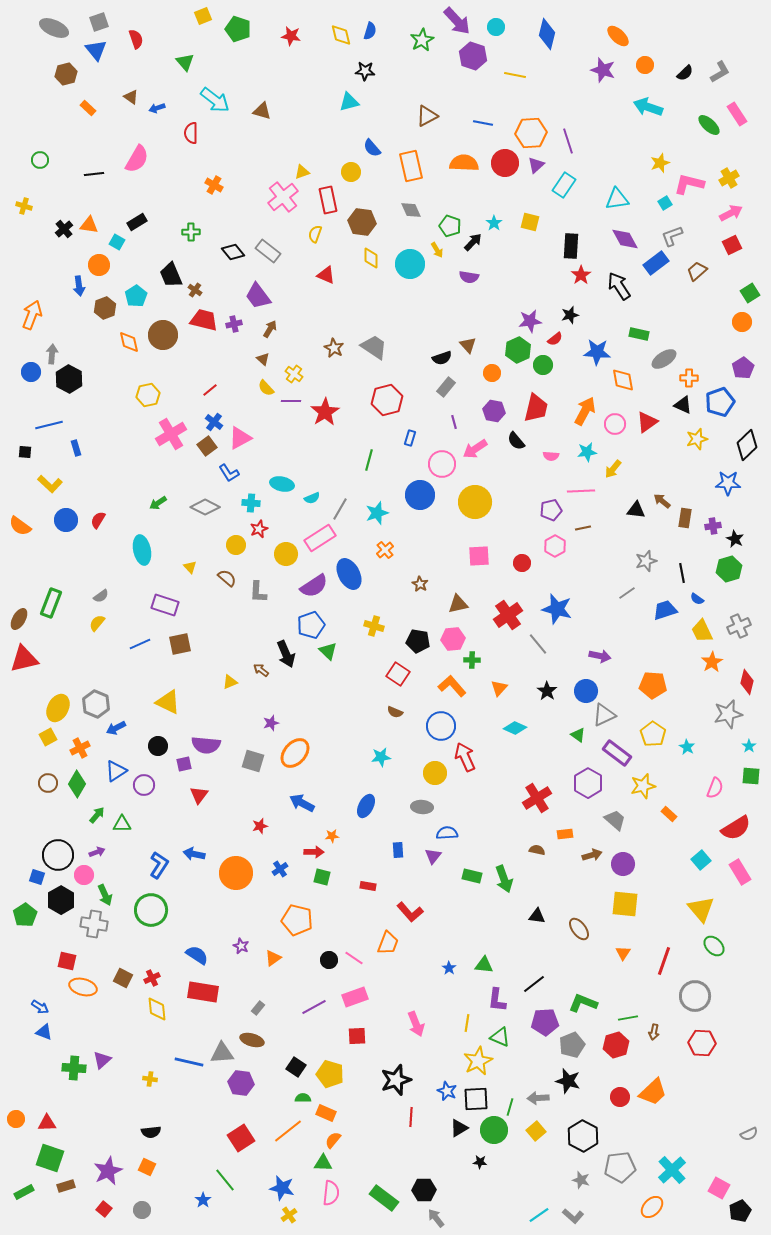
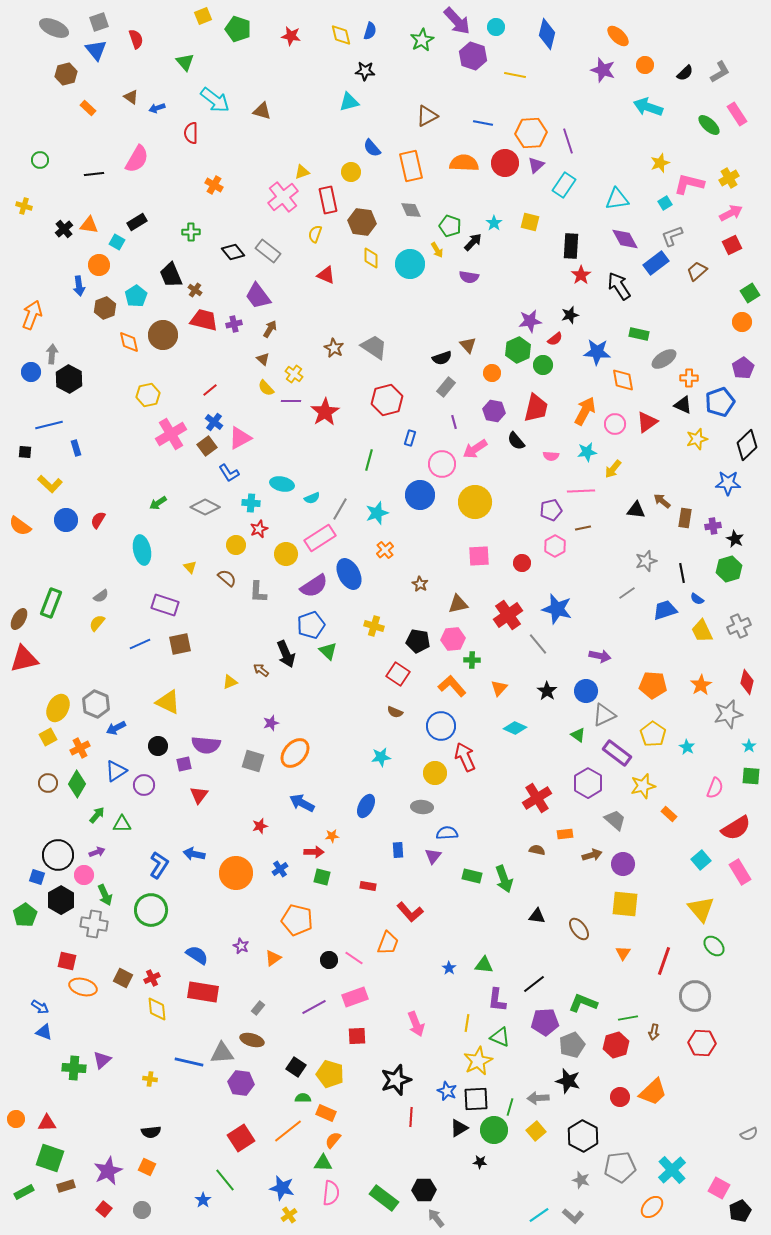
orange star at (712, 662): moved 11 px left, 23 px down
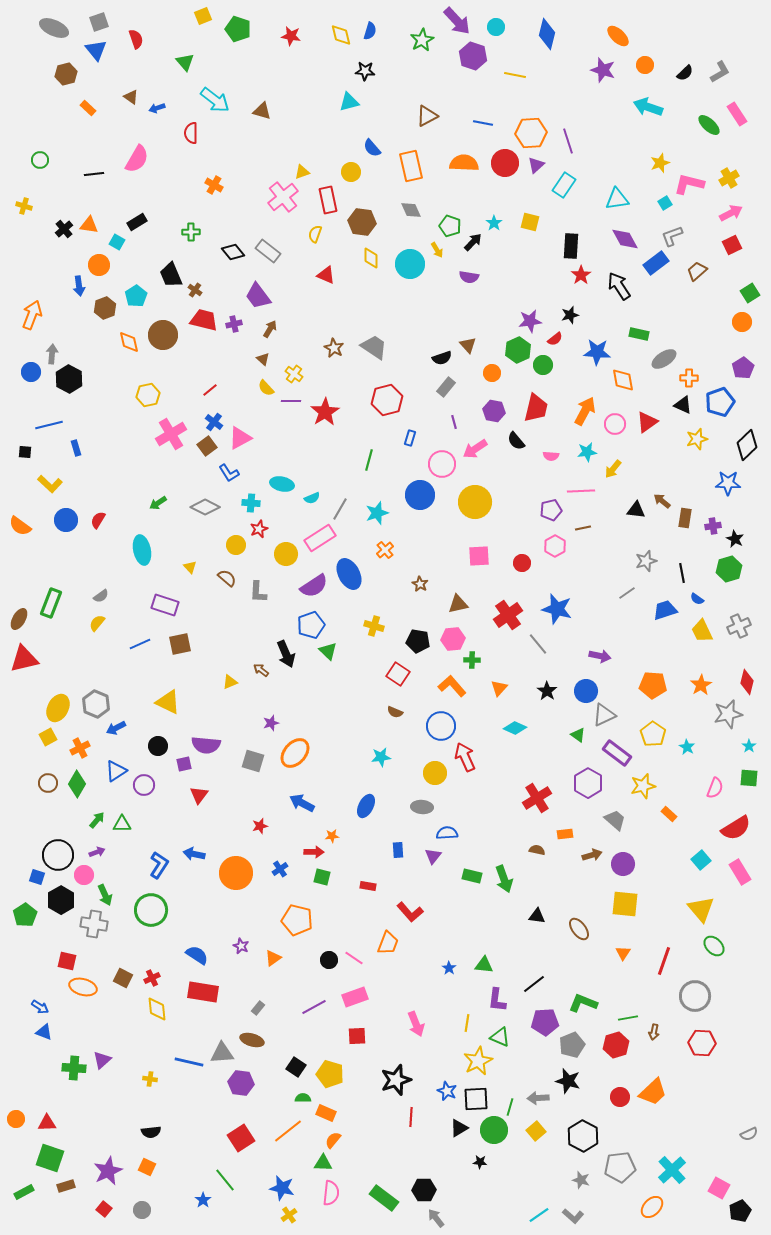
green square at (751, 776): moved 2 px left, 2 px down
green arrow at (97, 815): moved 5 px down
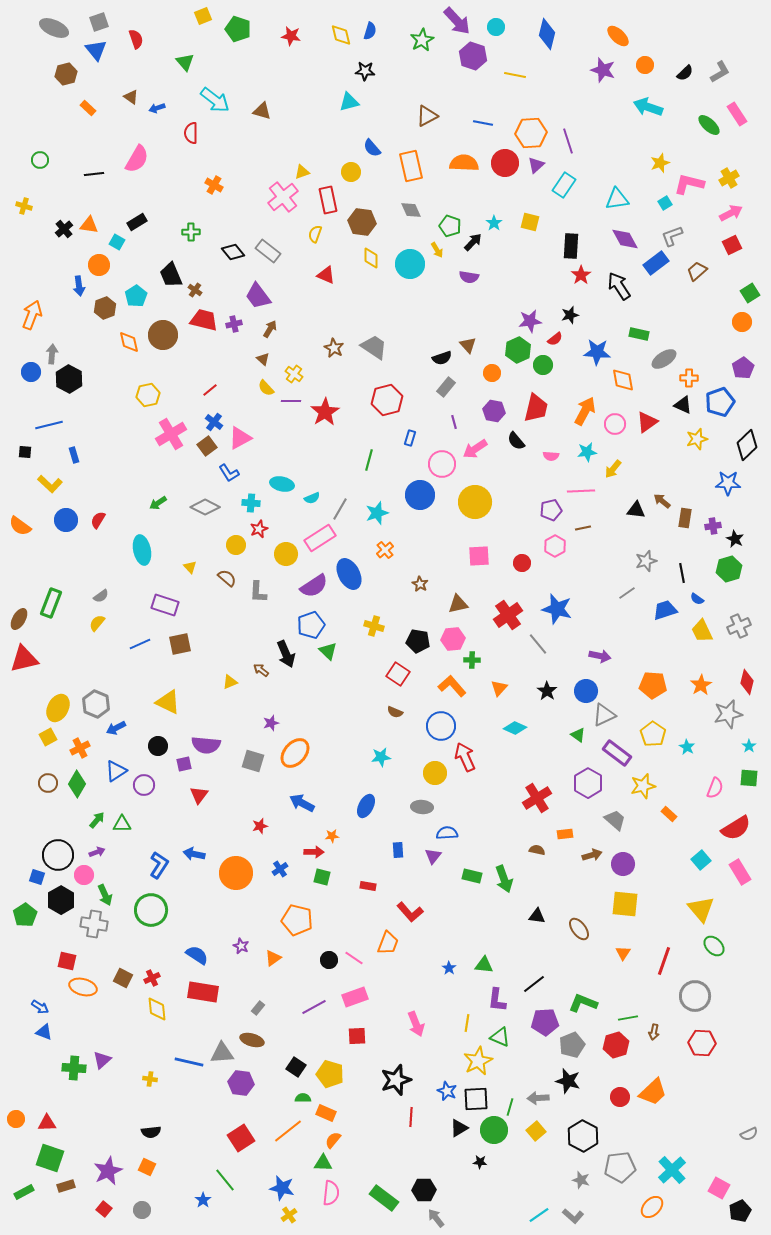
blue rectangle at (76, 448): moved 2 px left, 7 px down
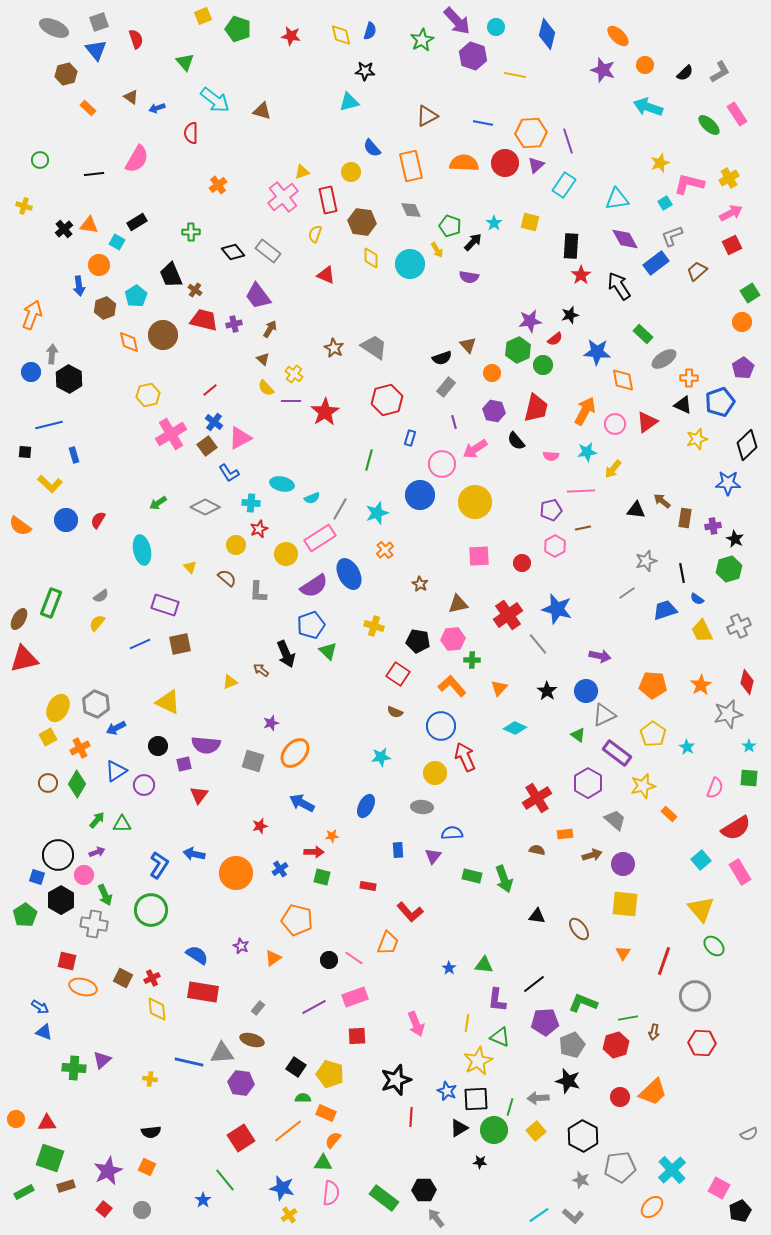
orange cross at (214, 185): moved 4 px right; rotated 24 degrees clockwise
green rectangle at (639, 334): moved 4 px right; rotated 30 degrees clockwise
blue semicircle at (447, 833): moved 5 px right
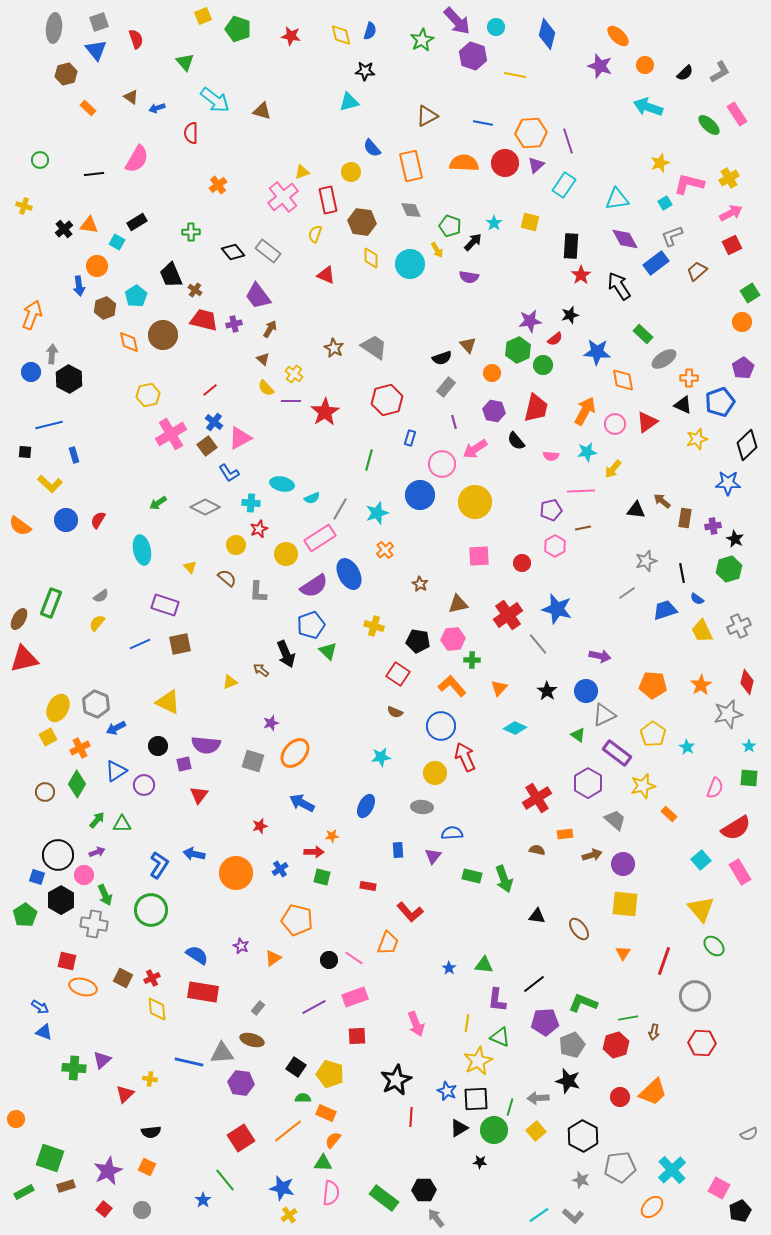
gray ellipse at (54, 28): rotated 72 degrees clockwise
purple star at (603, 70): moved 3 px left, 4 px up
orange circle at (99, 265): moved 2 px left, 1 px down
brown circle at (48, 783): moved 3 px left, 9 px down
black star at (396, 1080): rotated 8 degrees counterclockwise
red triangle at (47, 1123): moved 78 px right, 29 px up; rotated 42 degrees counterclockwise
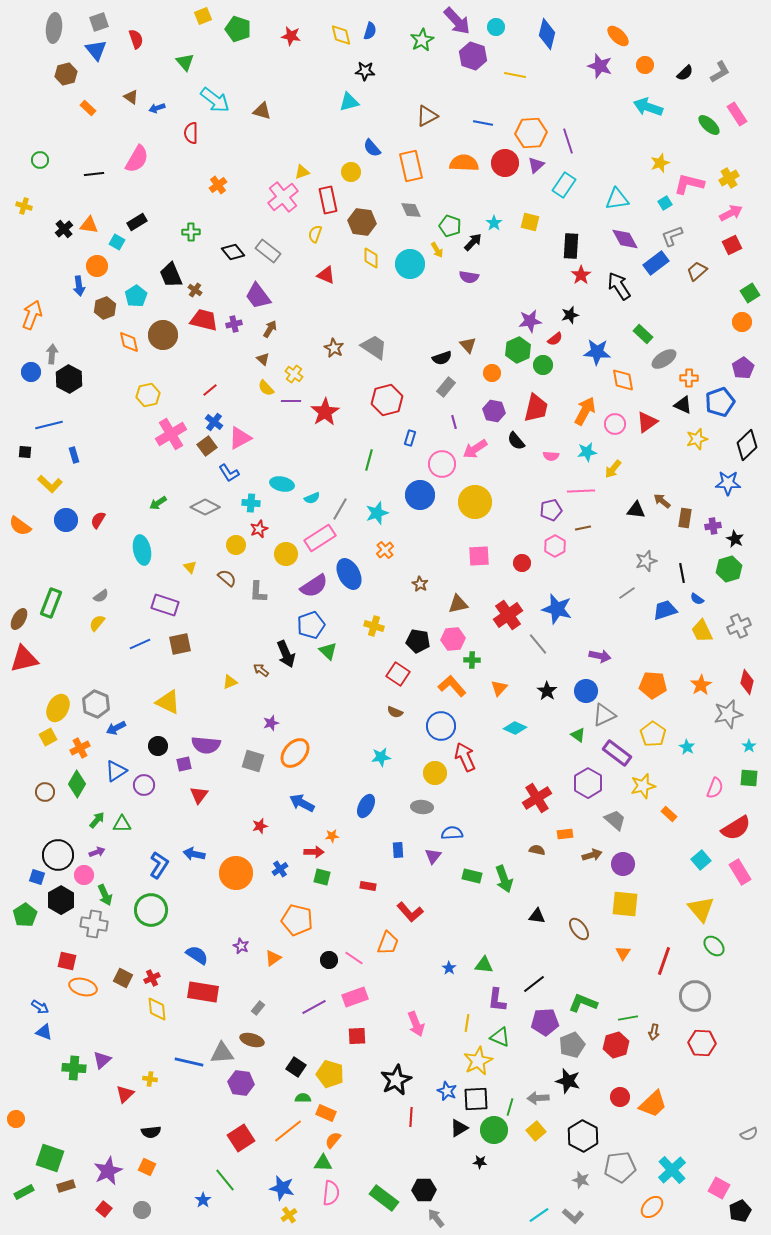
orange trapezoid at (653, 1092): moved 12 px down
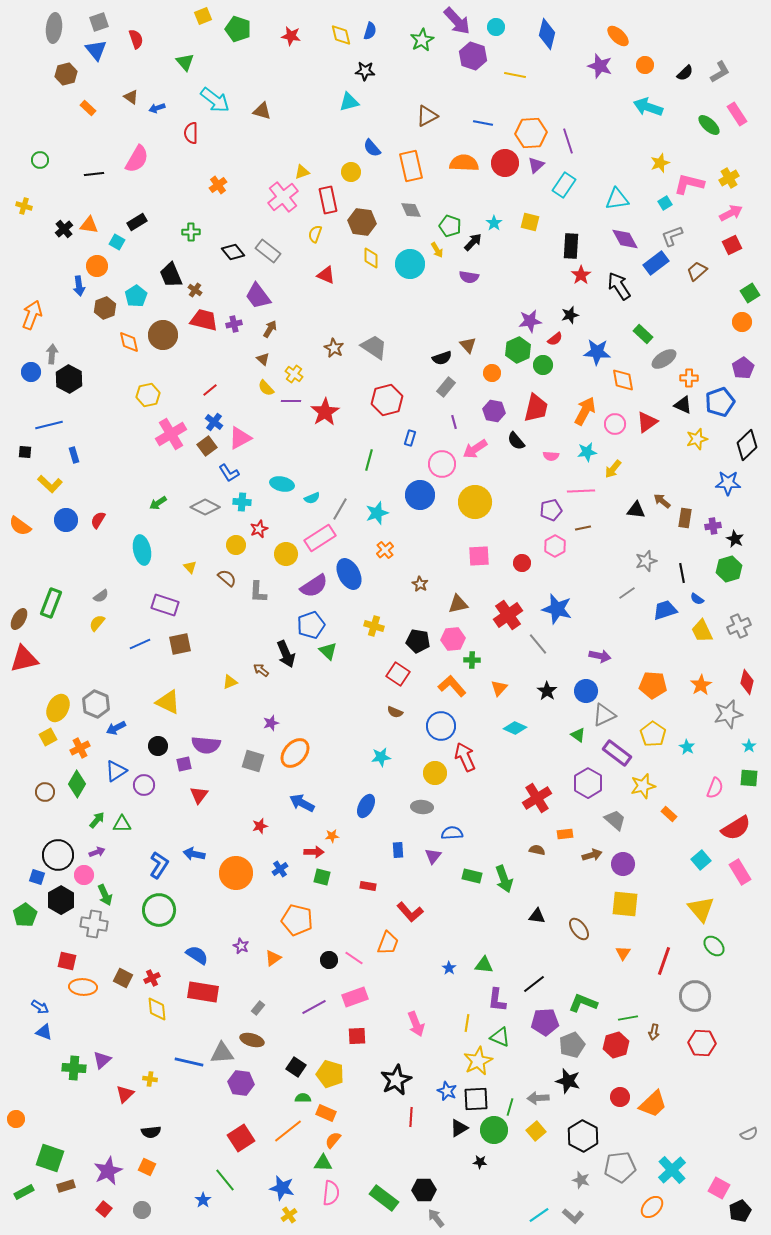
cyan cross at (251, 503): moved 9 px left, 1 px up
green circle at (151, 910): moved 8 px right
orange ellipse at (83, 987): rotated 12 degrees counterclockwise
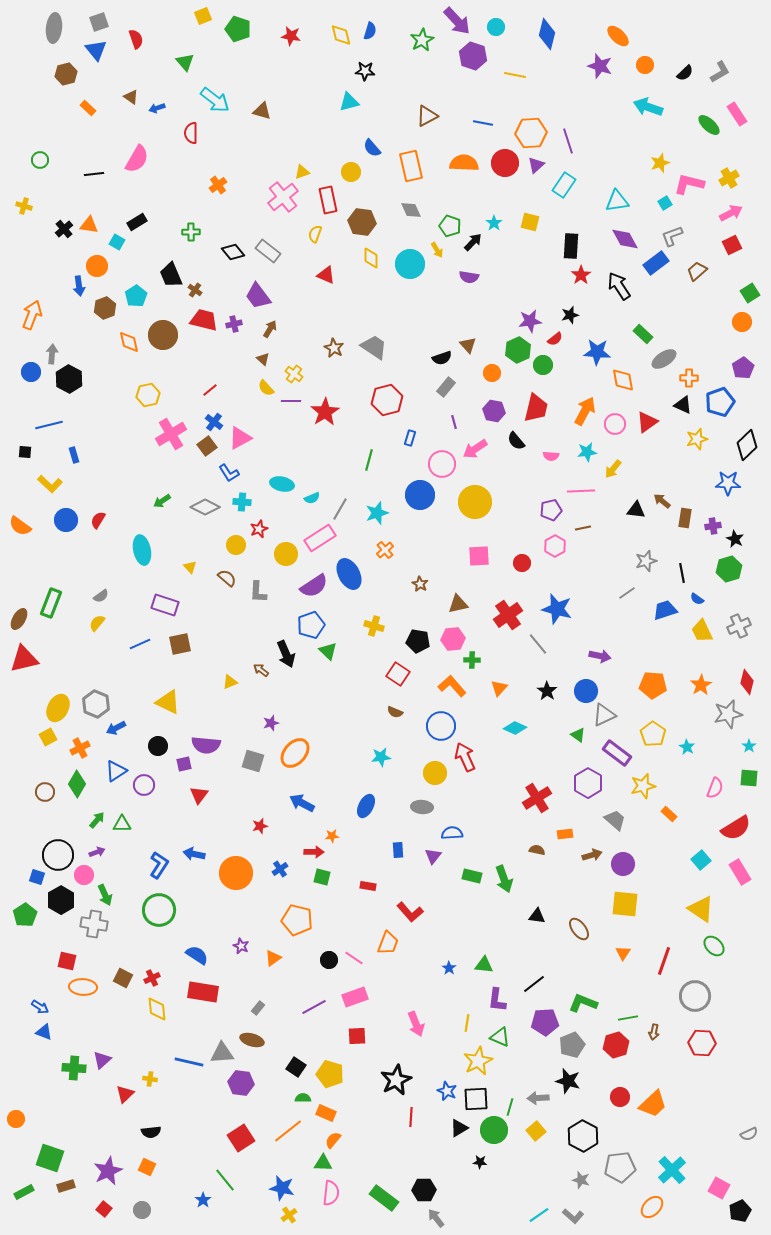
cyan triangle at (617, 199): moved 2 px down
green arrow at (158, 503): moved 4 px right, 2 px up
yellow triangle at (701, 909): rotated 16 degrees counterclockwise
